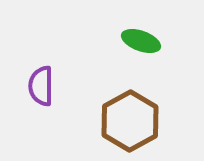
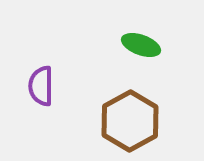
green ellipse: moved 4 px down
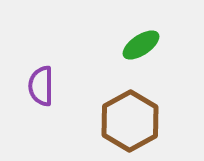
green ellipse: rotated 54 degrees counterclockwise
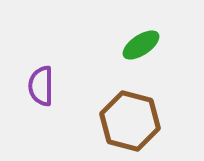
brown hexagon: rotated 16 degrees counterclockwise
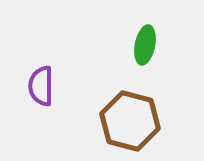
green ellipse: moved 4 px right; rotated 45 degrees counterclockwise
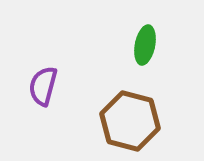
purple semicircle: moved 2 px right; rotated 15 degrees clockwise
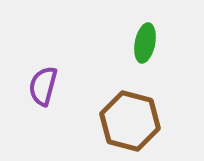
green ellipse: moved 2 px up
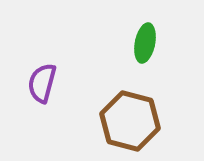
purple semicircle: moved 1 px left, 3 px up
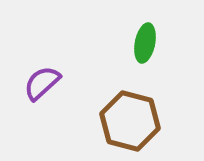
purple semicircle: rotated 33 degrees clockwise
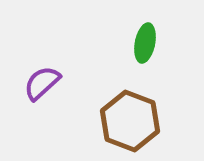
brown hexagon: rotated 6 degrees clockwise
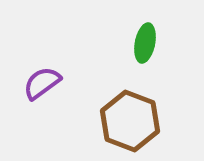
purple semicircle: rotated 6 degrees clockwise
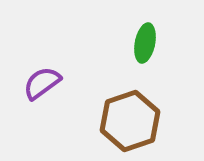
brown hexagon: rotated 20 degrees clockwise
